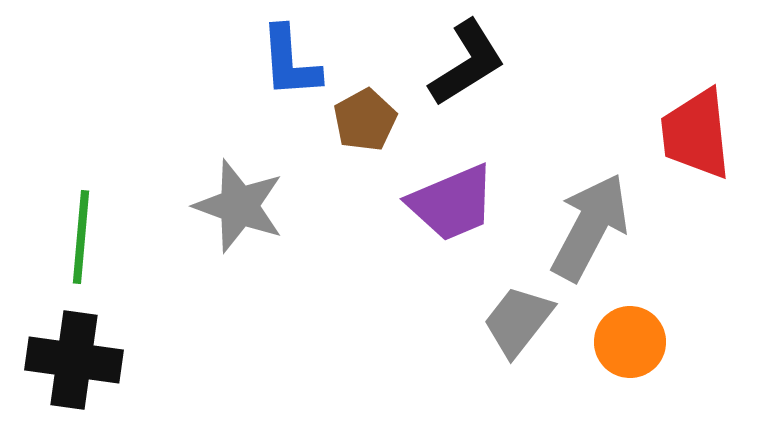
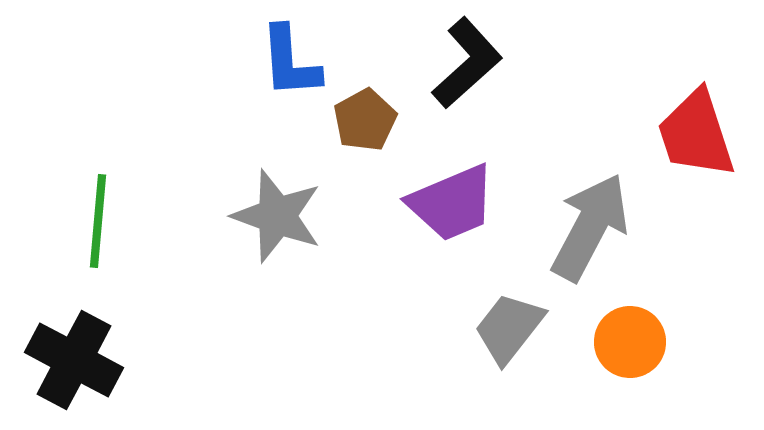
black L-shape: rotated 10 degrees counterclockwise
red trapezoid: rotated 12 degrees counterclockwise
gray star: moved 38 px right, 10 px down
green line: moved 17 px right, 16 px up
gray trapezoid: moved 9 px left, 7 px down
black cross: rotated 20 degrees clockwise
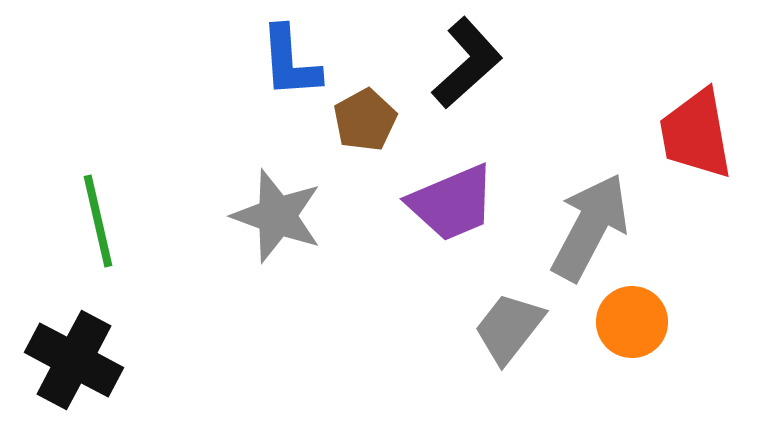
red trapezoid: rotated 8 degrees clockwise
green line: rotated 18 degrees counterclockwise
orange circle: moved 2 px right, 20 px up
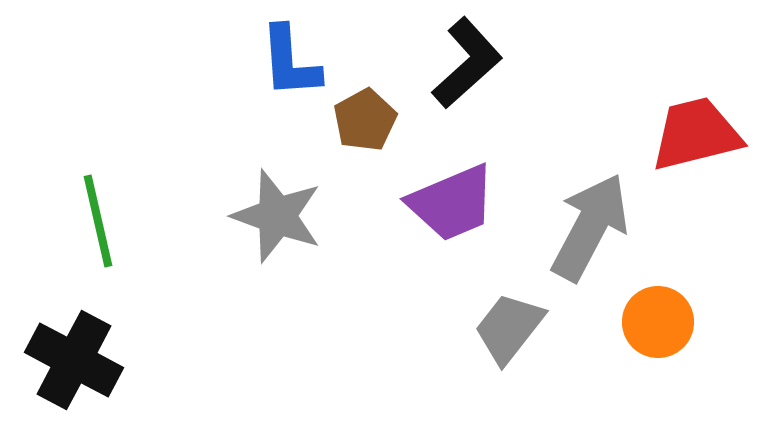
red trapezoid: rotated 86 degrees clockwise
orange circle: moved 26 px right
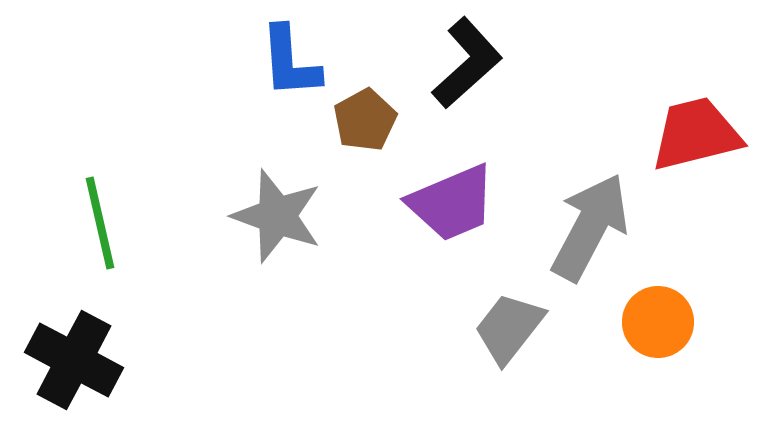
green line: moved 2 px right, 2 px down
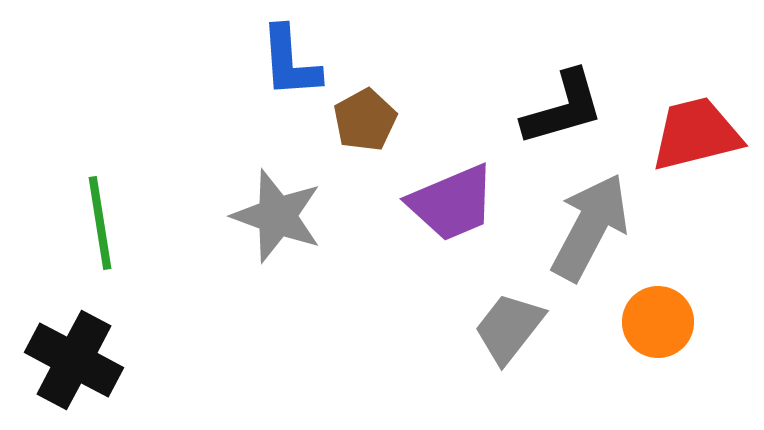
black L-shape: moved 96 px right, 45 px down; rotated 26 degrees clockwise
green line: rotated 4 degrees clockwise
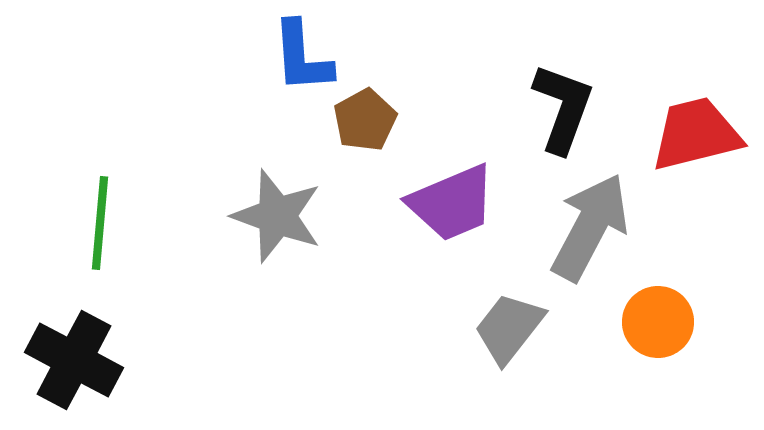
blue L-shape: moved 12 px right, 5 px up
black L-shape: rotated 54 degrees counterclockwise
green line: rotated 14 degrees clockwise
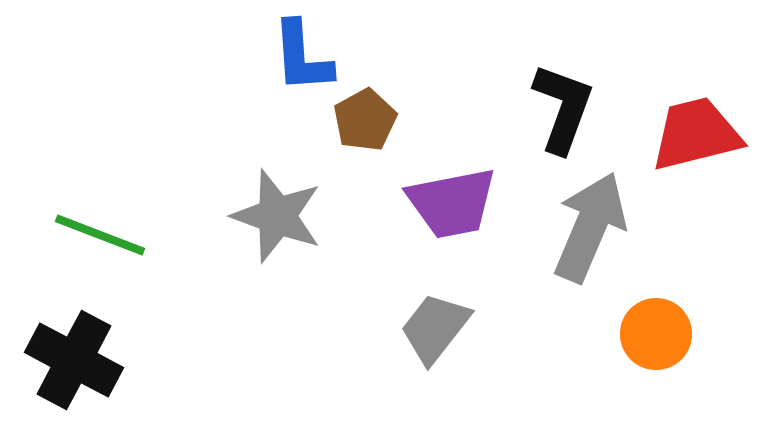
purple trapezoid: rotated 12 degrees clockwise
green line: moved 12 px down; rotated 74 degrees counterclockwise
gray arrow: rotated 5 degrees counterclockwise
orange circle: moved 2 px left, 12 px down
gray trapezoid: moved 74 px left
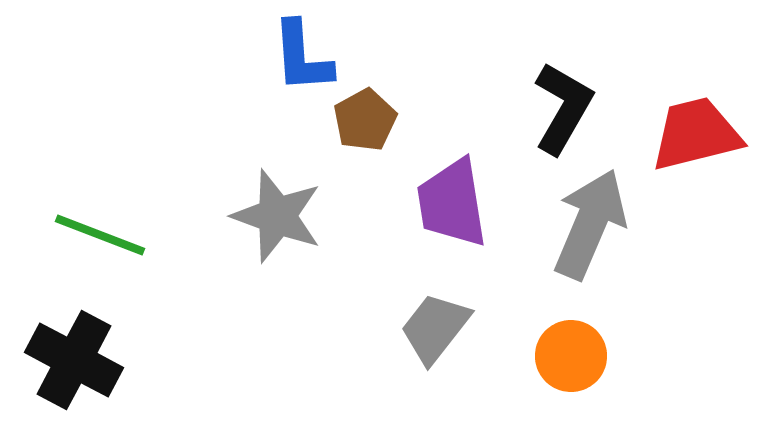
black L-shape: rotated 10 degrees clockwise
purple trapezoid: rotated 92 degrees clockwise
gray arrow: moved 3 px up
orange circle: moved 85 px left, 22 px down
